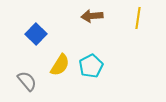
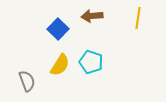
blue square: moved 22 px right, 5 px up
cyan pentagon: moved 4 px up; rotated 25 degrees counterclockwise
gray semicircle: rotated 20 degrees clockwise
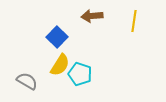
yellow line: moved 4 px left, 3 px down
blue square: moved 1 px left, 8 px down
cyan pentagon: moved 11 px left, 12 px down
gray semicircle: rotated 40 degrees counterclockwise
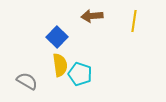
yellow semicircle: rotated 40 degrees counterclockwise
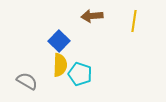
blue square: moved 2 px right, 4 px down
yellow semicircle: rotated 10 degrees clockwise
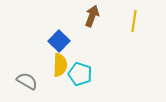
brown arrow: rotated 115 degrees clockwise
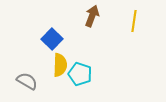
blue square: moved 7 px left, 2 px up
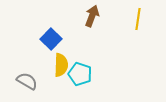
yellow line: moved 4 px right, 2 px up
blue square: moved 1 px left
yellow semicircle: moved 1 px right
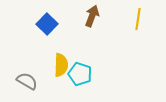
blue square: moved 4 px left, 15 px up
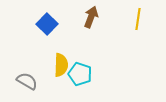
brown arrow: moved 1 px left, 1 px down
